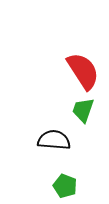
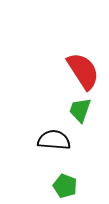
green trapezoid: moved 3 px left
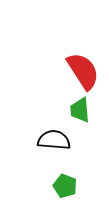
green trapezoid: rotated 24 degrees counterclockwise
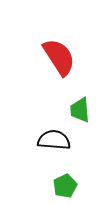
red semicircle: moved 24 px left, 14 px up
green pentagon: rotated 25 degrees clockwise
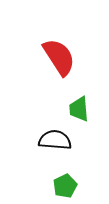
green trapezoid: moved 1 px left, 1 px up
black semicircle: moved 1 px right
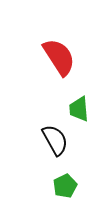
black semicircle: rotated 56 degrees clockwise
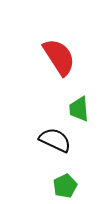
black semicircle: rotated 36 degrees counterclockwise
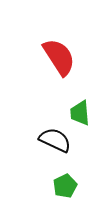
green trapezoid: moved 1 px right, 4 px down
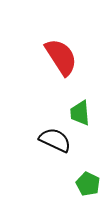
red semicircle: moved 2 px right
green pentagon: moved 23 px right, 2 px up; rotated 20 degrees counterclockwise
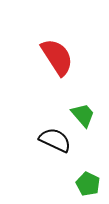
red semicircle: moved 4 px left
green trapezoid: moved 3 px right, 2 px down; rotated 144 degrees clockwise
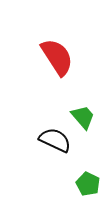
green trapezoid: moved 2 px down
